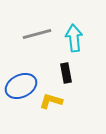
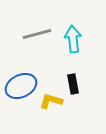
cyan arrow: moved 1 px left, 1 px down
black rectangle: moved 7 px right, 11 px down
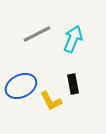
gray line: rotated 12 degrees counterclockwise
cyan arrow: rotated 28 degrees clockwise
yellow L-shape: rotated 135 degrees counterclockwise
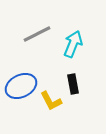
cyan arrow: moved 5 px down
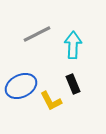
cyan arrow: moved 1 px down; rotated 20 degrees counterclockwise
black rectangle: rotated 12 degrees counterclockwise
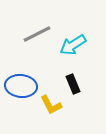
cyan arrow: rotated 124 degrees counterclockwise
blue ellipse: rotated 32 degrees clockwise
yellow L-shape: moved 4 px down
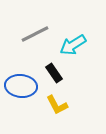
gray line: moved 2 px left
black rectangle: moved 19 px left, 11 px up; rotated 12 degrees counterclockwise
yellow L-shape: moved 6 px right
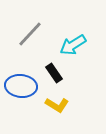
gray line: moved 5 px left; rotated 20 degrees counterclockwise
yellow L-shape: rotated 30 degrees counterclockwise
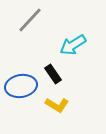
gray line: moved 14 px up
black rectangle: moved 1 px left, 1 px down
blue ellipse: rotated 16 degrees counterclockwise
